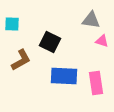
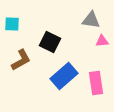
pink triangle: rotated 24 degrees counterclockwise
blue rectangle: rotated 44 degrees counterclockwise
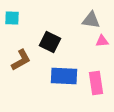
cyan square: moved 6 px up
blue rectangle: rotated 44 degrees clockwise
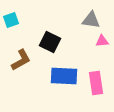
cyan square: moved 1 px left, 2 px down; rotated 21 degrees counterclockwise
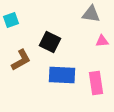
gray triangle: moved 6 px up
blue rectangle: moved 2 px left, 1 px up
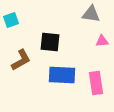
black square: rotated 20 degrees counterclockwise
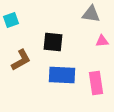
black square: moved 3 px right
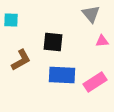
gray triangle: rotated 42 degrees clockwise
cyan square: rotated 21 degrees clockwise
pink rectangle: moved 1 px left, 1 px up; rotated 65 degrees clockwise
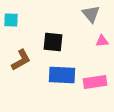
pink rectangle: rotated 25 degrees clockwise
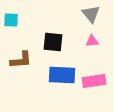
pink triangle: moved 10 px left
brown L-shape: rotated 25 degrees clockwise
pink rectangle: moved 1 px left, 1 px up
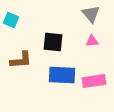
cyan square: rotated 21 degrees clockwise
